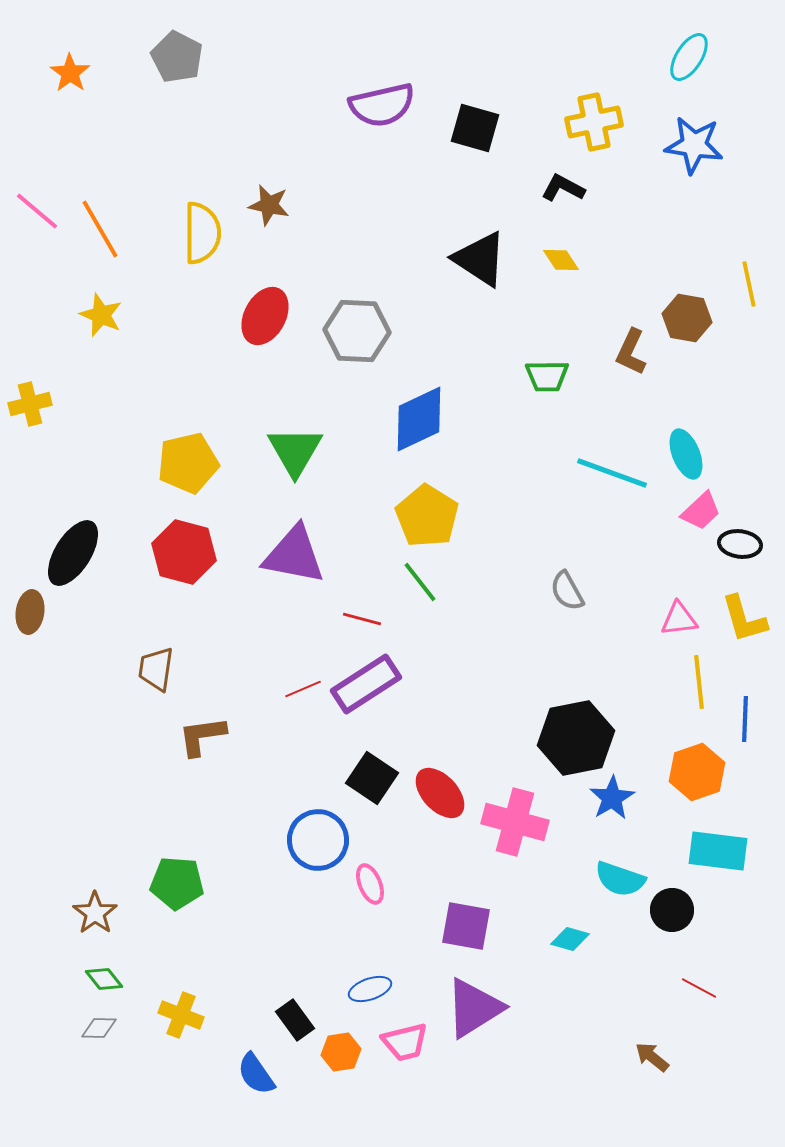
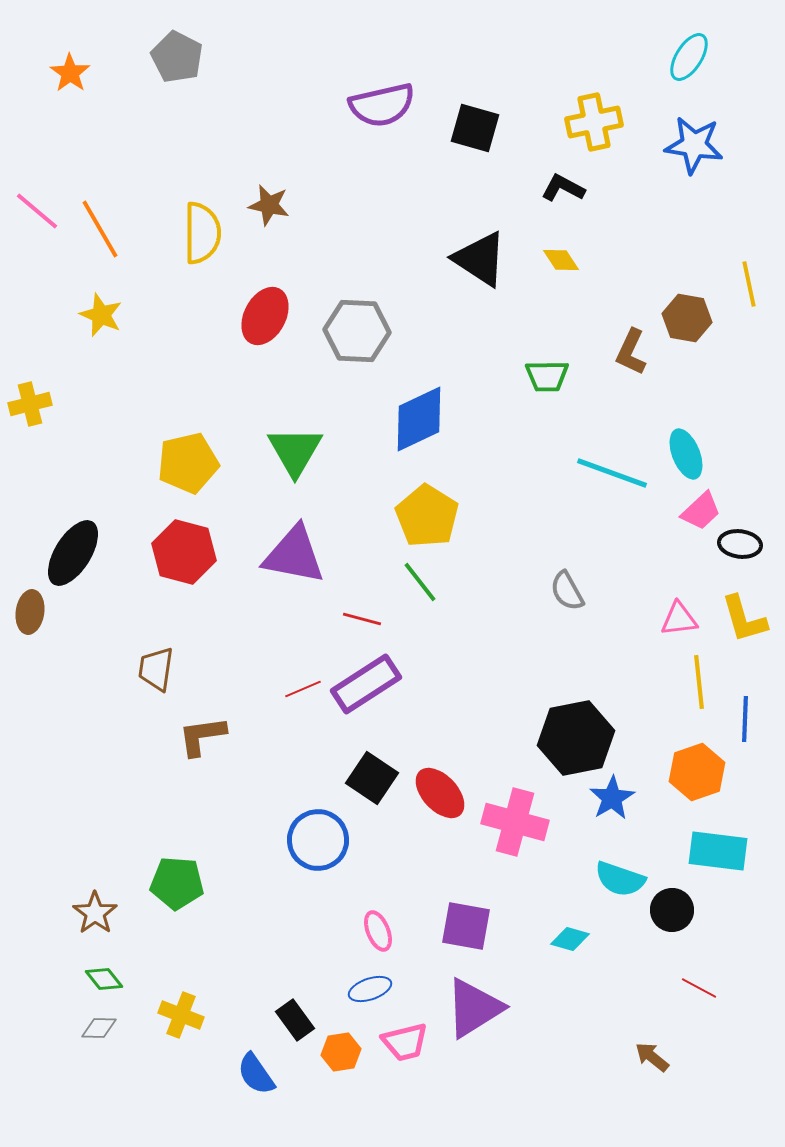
pink ellipse at (370, 884): moved 8 px right, 47 px down
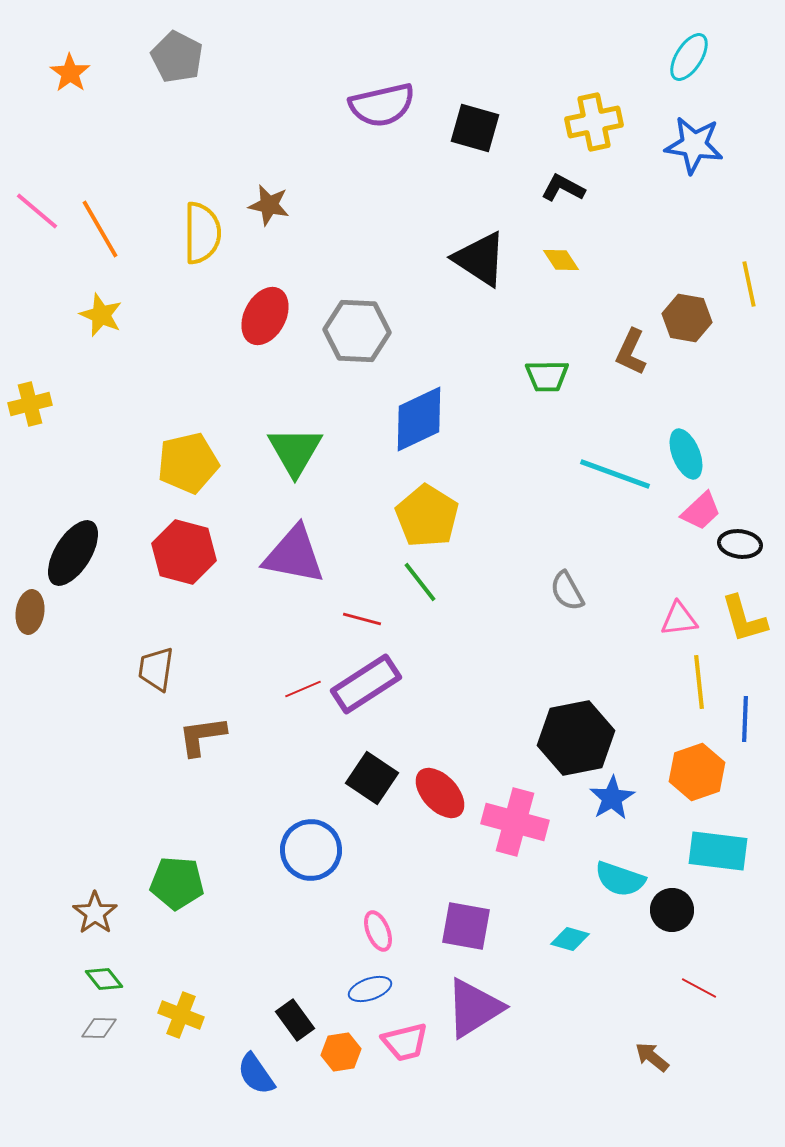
cyan line at (612, 473): moved 3 px right, 1 px down
blue circle at (318, 840): moved 7 px left, 10 px down
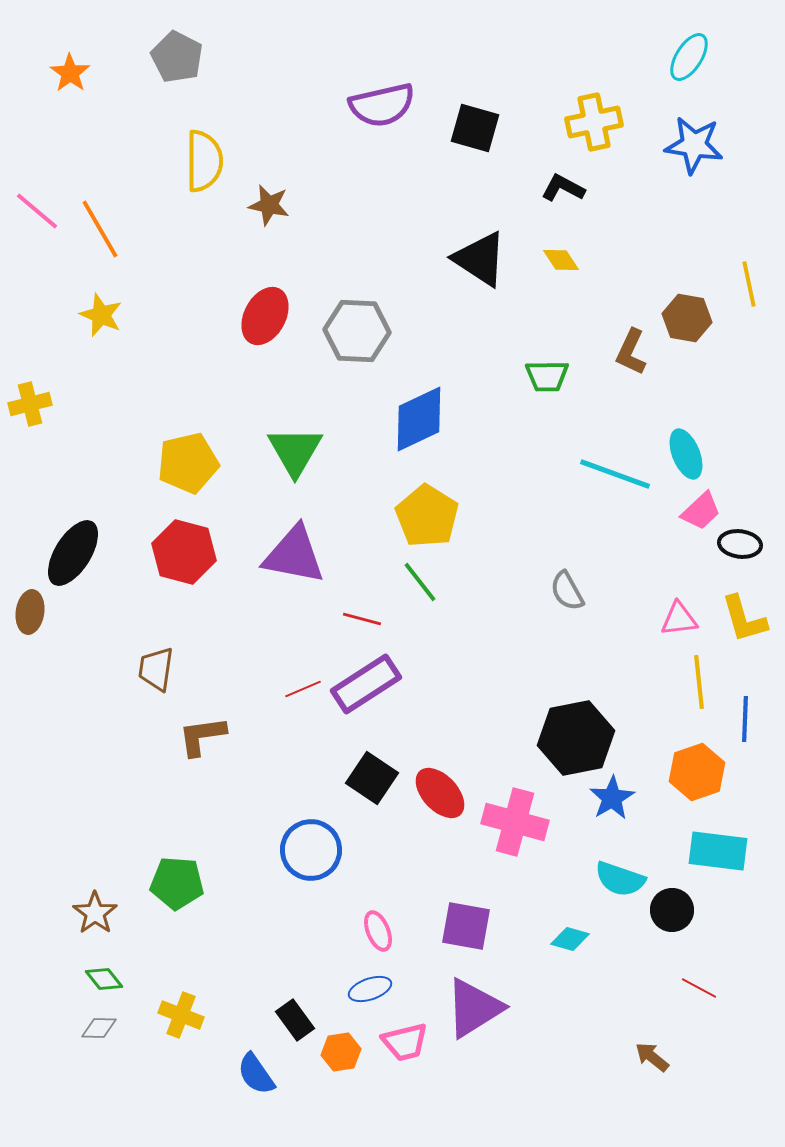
yellow semicircle at (202, 233): moved 2 px right, 72 px up
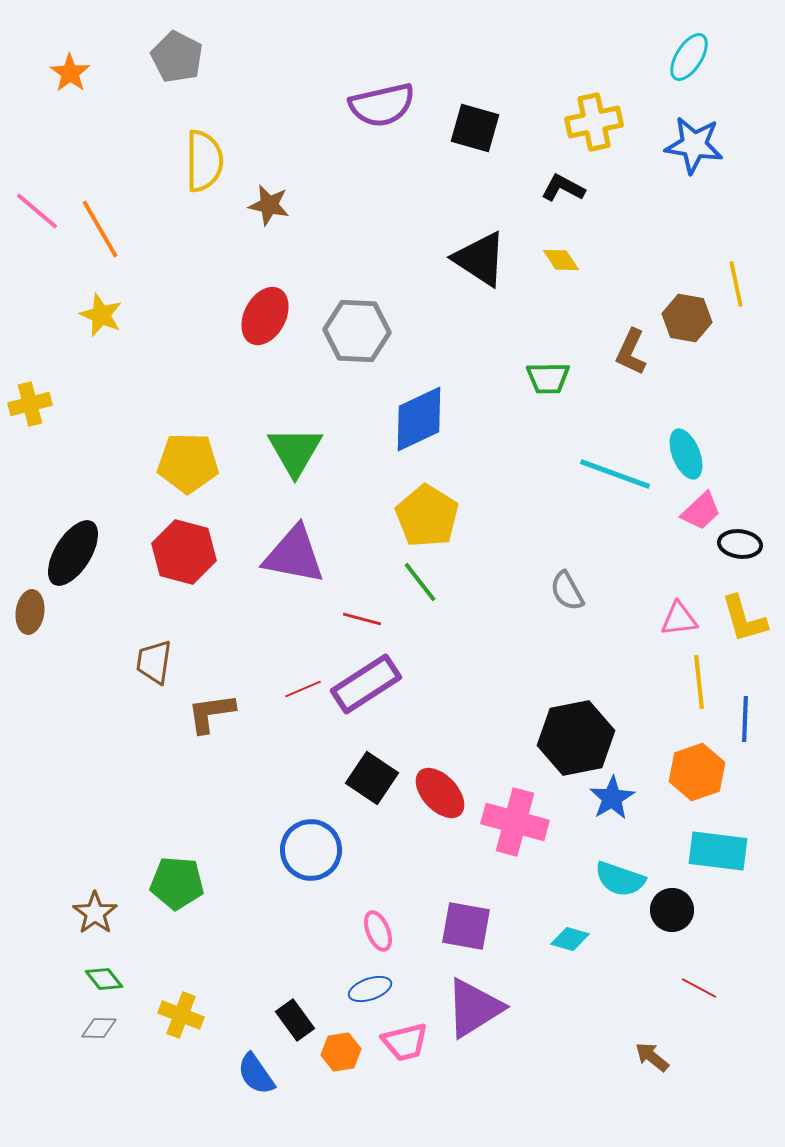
yellow line at (749, 284): moved 13 px left
green trapezoid at (547, 376): moved 1 px right, 2 px down
yellow pentagon at (188, 463): rotated 14 degrees clockwise
brown trapezoid at (156, 669): moved 2 px left, 7 px up
brown L-shape at (202, 736): moved 9 px right, 23 px up
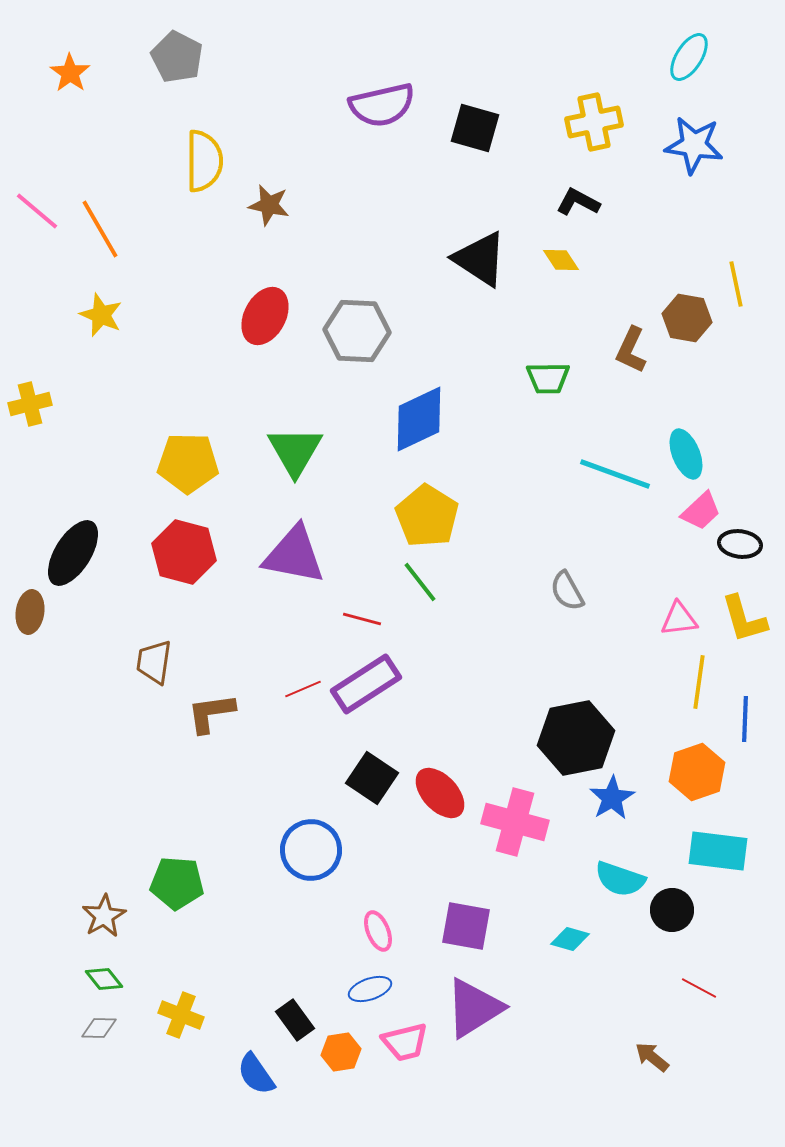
black L-shape at (563, 188): moved 15 px right, 14 px down
brown L-shape at (631, 352): moved 2 px up
yellow line at (699, 682): rotated 14 degrees clockwise
brown star at (95, 913): moved 9 px right, 3 px down; rotated 6 degrees clockwise
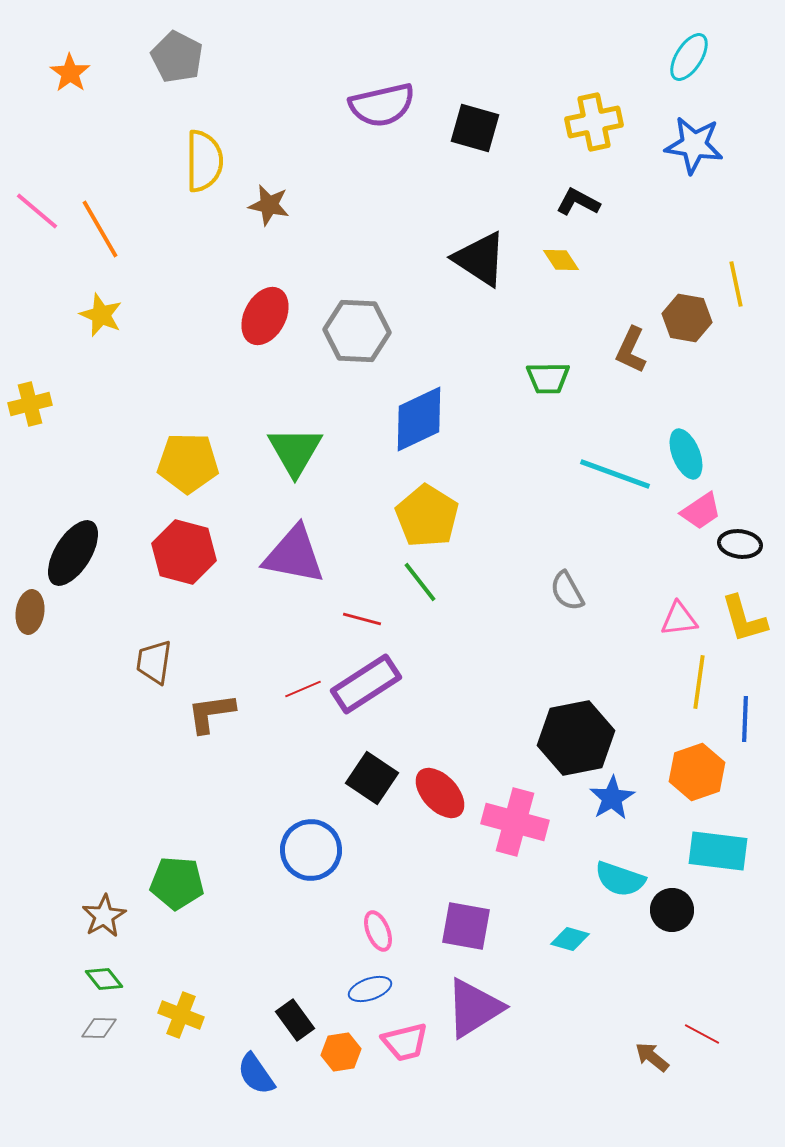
pink trapezoid at (701, 511): rotated 9 degrees clockwise
red line at (699, 988): moved 3 px right, 46 px down
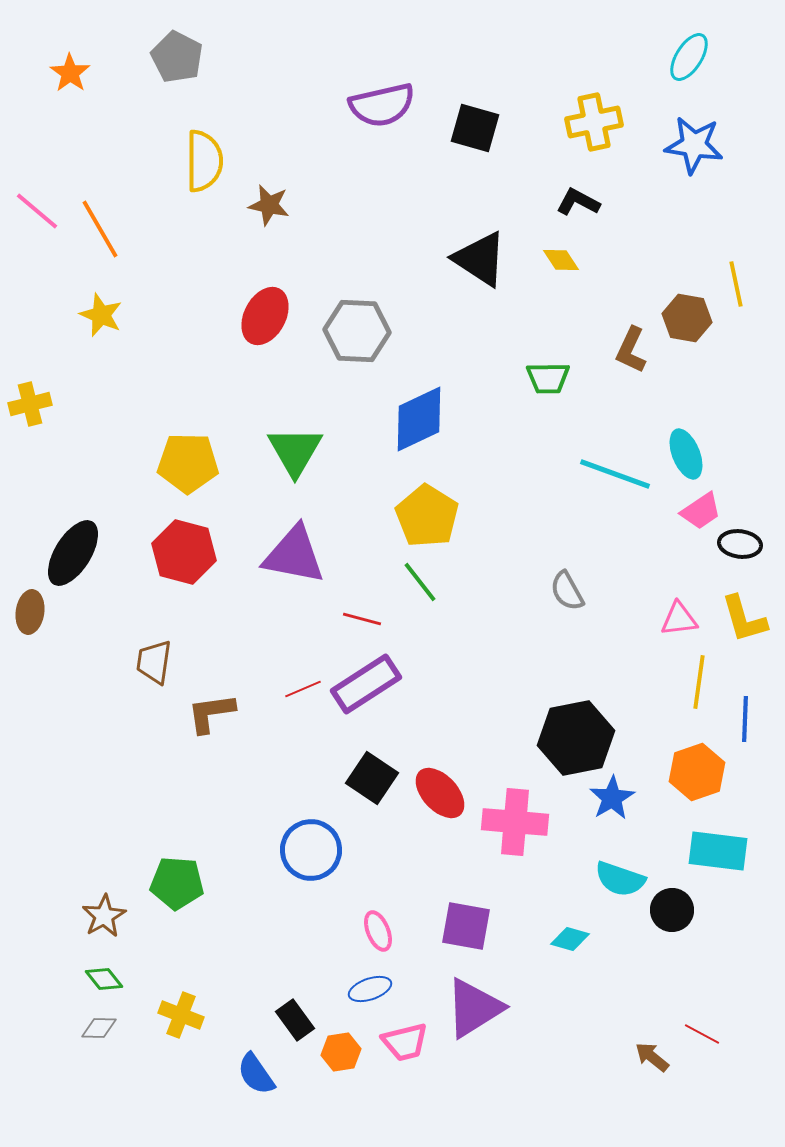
pink cross at (515, 822): rotated 10 degrees counterclockwise
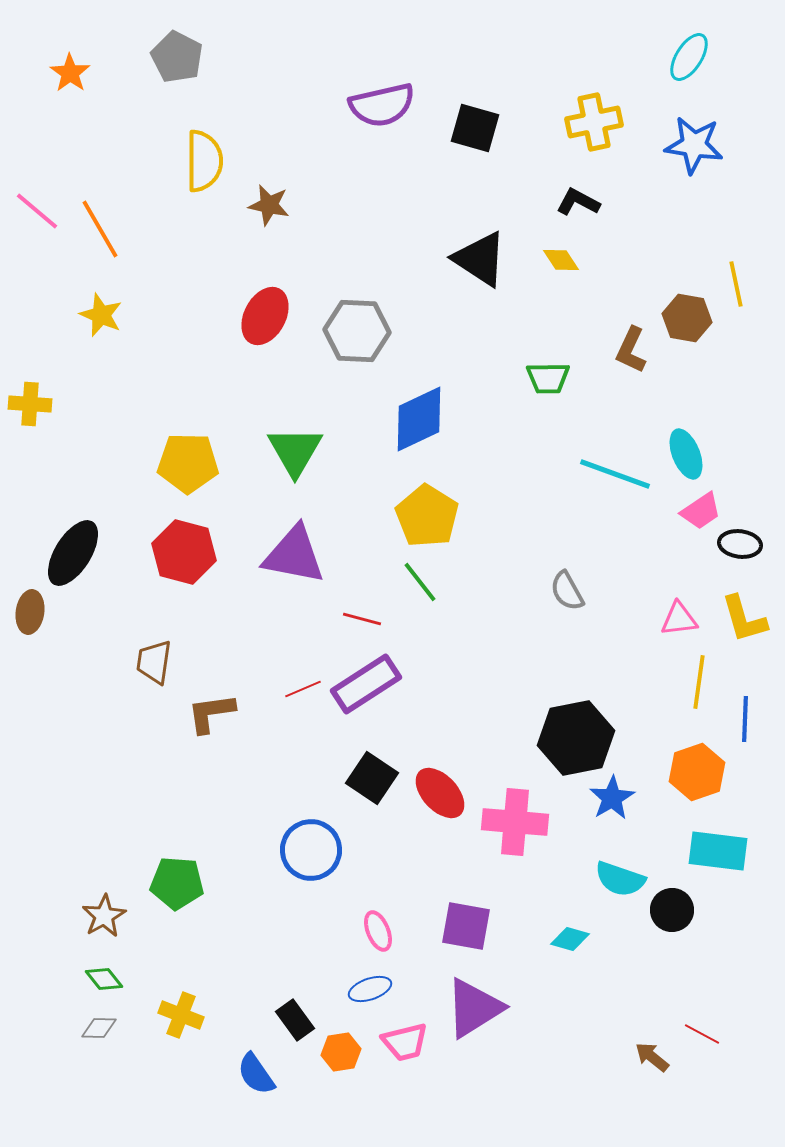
yellow cross at (30, 404): rotated 18 degrees clockwise
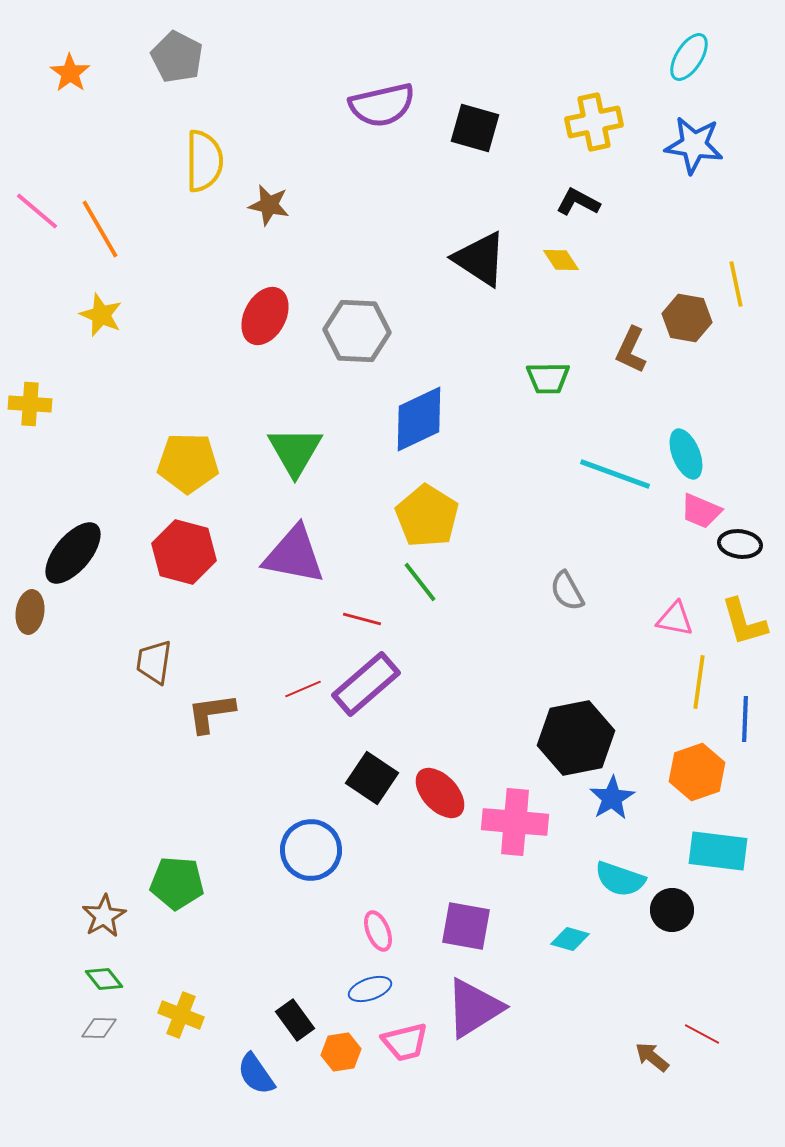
pink trapezoid at (701, 511): rotated 57 degrees clockwise
black ellipse at (73, 553): rotated 8 degrees clockwise
pink triangle at (679, 619): moved 4 px left; rotated 18 degrees clockwise
yellow L-shape at (744, 619): moved 3 px down
purple rectangle at (366, 684): rotated 8 degrees counterclockwise
